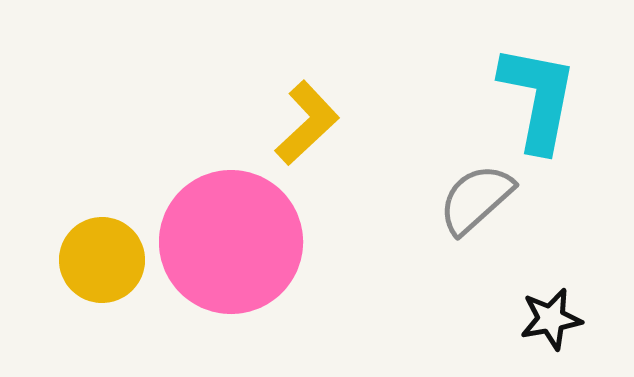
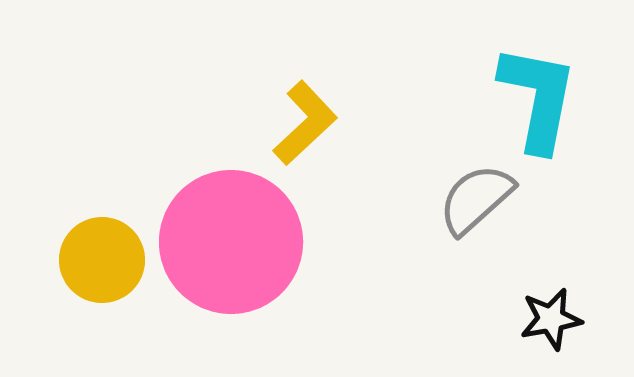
yellow L-shape: moved 2 px left
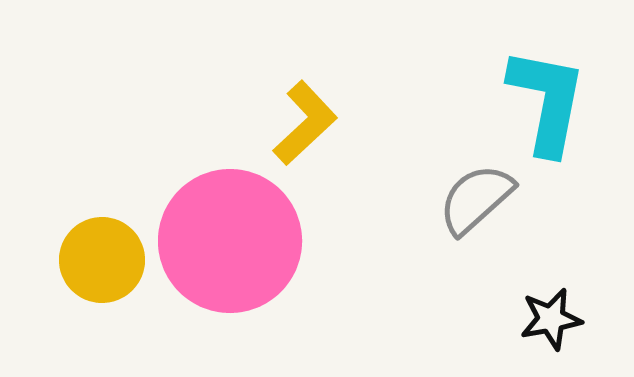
cyan L-shape: moved 9 px right, 3 px down
pink circle: moved 1 px left, 1 px up
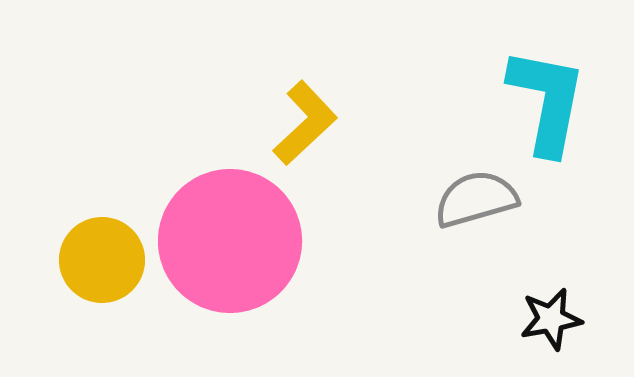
gray semicircle: rotated 26 degrees clockwise
